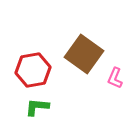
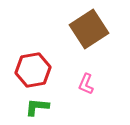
brown square: moved 5 px right, 25 px up; rotated 21 degrees clockwise
pink L-shape: moved 29 px left, 6 px down
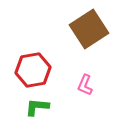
pink L-shape: moved 1 px left, 1 px down
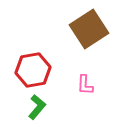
pink L-shape: rotated 20 degrees counterclockwise
green L-shape: rotated 125 degrees clockwise
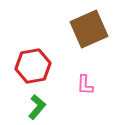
brown square: rotated 9 degrees clockwise
red hexagon: moved 4 px up
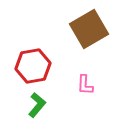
brown square: rotated 6 degrees counterclockwise
green L-shape: moved 2 px up
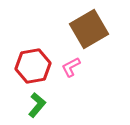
pink L-shape: moved 14 px left, 18 px up; rotated 60 degrees clockwise
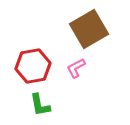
pink L-shape: moved 5 px right, 1 px down
green L-shape: moved 3 px right; rotated 130 degrees clockwise
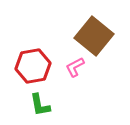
brown square: moved 5 px right, 7 px down; rotated 21 degrees counterclockwise
pink L-shape: moved 1 px left, 1 px up
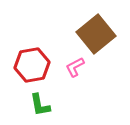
brown square: moved 2 px right, 2 px up; rotated 12 degrees clockwise
red hexagon: moved 1 px left, 1 px up
